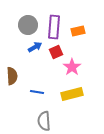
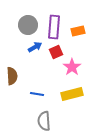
blue line: moved 2 px down
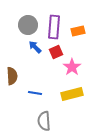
blue arrow: rotated 104 degrees counterclockwise
blue line: moved 2 px left, 1 px up
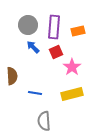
blue arrow: moved 2 px left
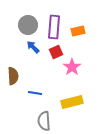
brown semicircle: moved 1 px right
yellow rectangle: moved 8 px down
